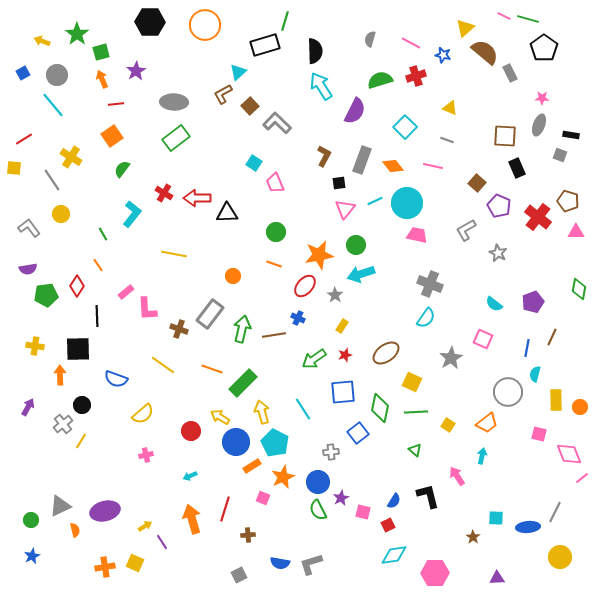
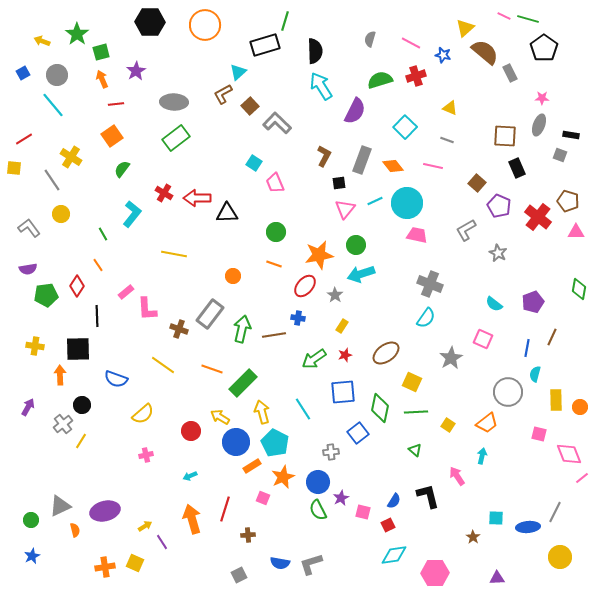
blue cross at (298, 318): rotated 16 degrees counterclockwise
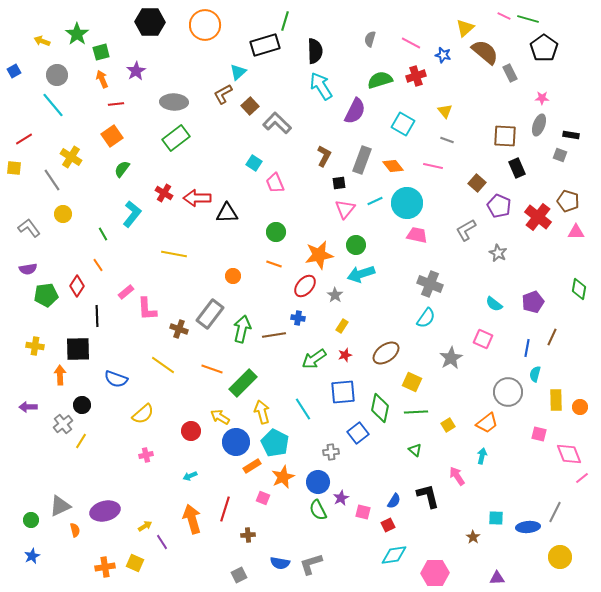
blue square at (23, 73): moved 9 px left, 2 px up
yellow triangle at (450, 108): moved 5 px left, 3 px down; rotated 28 degrees clockwise
cyan square at (405, 127): moved 2 px left, 3 px up; rotated 15 degrees counterclockwise
yellow circle at (61, 214): moved 2 px right
purple arrow at (28, 407): rotated 120 degrees counterclockwise
yellow square at (448, 425): rotated 24 degrees clockwise
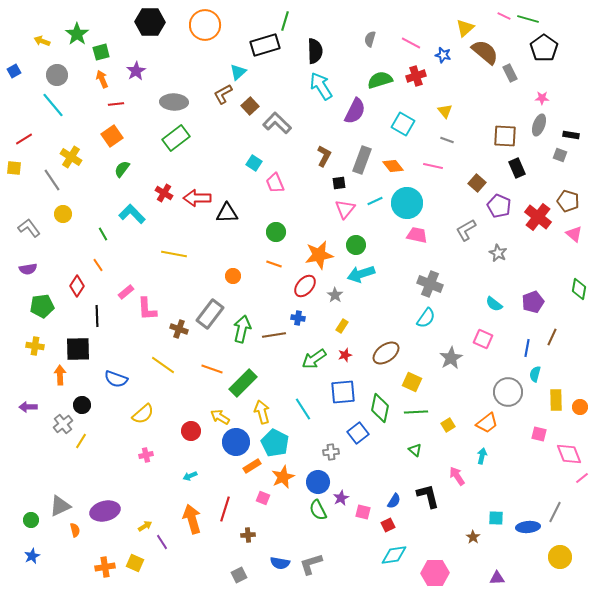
cyan L-shape at (132, 214): rotated 84 degrees counterclockwise
pink triangle at (576, 232): moved 2 px left, 2 px down; rotated 42 degrees clockwise
green pentagon at (46, 295): moved 4 px left, 11 px down
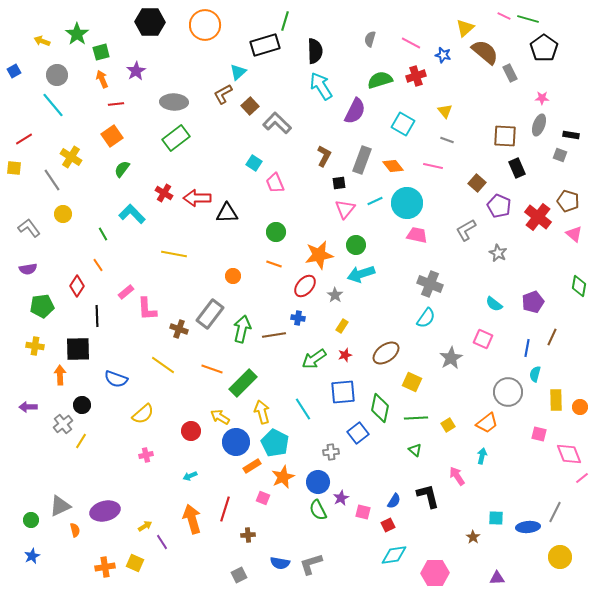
green diamond at (579, 289): moved 3 px up
green line at (416, 412): moved 6 px down
